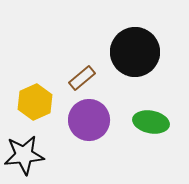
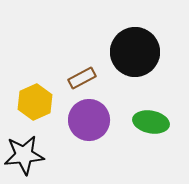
brown rectangle: rotated 12 degrees clockwise
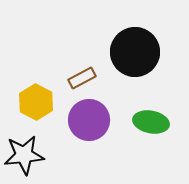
yellow hexagon: moved 1 px right; rotated 8 degrees counterclockwise
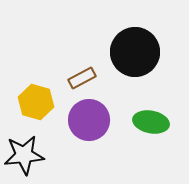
yellow hexagon: rotated 12 degrees counterclockwise
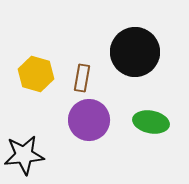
brown rectangle: rotated 52 degrees counterclockwise
yellow hexagon: moved 28 px up
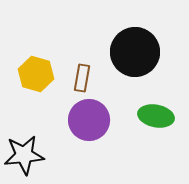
green ellipse: moved 5 px right, 6 px up
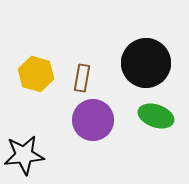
black circle: moved 11 px right, 11 px down
green ellipse: rotated 8 degrees clockwise
purple circle: moved 4 px right
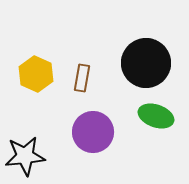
yellow hexagon: rotated 8 degrees clockwise
purple circle: moved 12 px down
black star: moved 1 px right, 1 px down
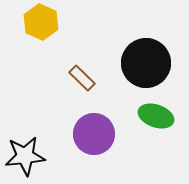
yellow hexagon: moved 5 px right, 52 px up
brown rectangle: rotated 56 degrees counterclockwise
purple circle: moved 1 px right, 2 px down
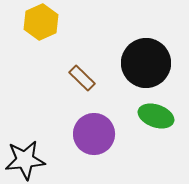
yellow hexagon: rotated 12 degrees clockwise
black star: moved 4 px down
